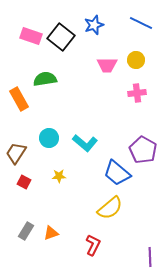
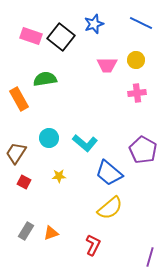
blue star: moved 1 px up
blue trapezoid: moved 8 px left
purple line: rotated 18 degrees clockwise
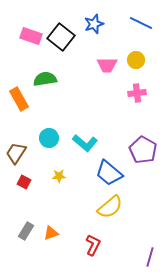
yellow semicircle: moved 1 px up
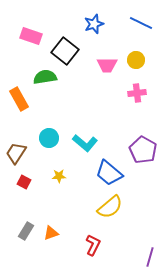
black square: moved 4 px right, 14 px down
green semicircle: moved 2 px up
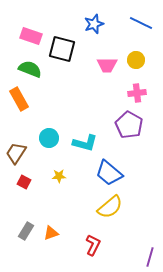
black square: moved 3 px left, 2 px up; rotated 24 degrees counterclockwise
green semicircle: moved 15 px left, 8 px up; rotated 30 degrees clockwise
cyan L-shape: rotated 25 degrees counterclockwise
purple pentagon: moved 14 px left, 25 px up
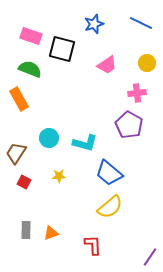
yellow circle: moved 11 px right, 3 px down
pink trapezoid: rotated 35 degrees counterclockwise
gray rectangle: moved 1 px up; rotated 30 degrees counterclockwise
red L-shape: rotated 30 degrees counterclockwise
purple line: rotated 18 degrees clockwise
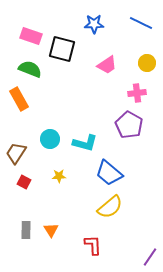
blue star: rotated 18 degrees clockwise
cyan circle: moved 1 px right, 1 px down
orange triangle: moved 3 px up; rotated 42 degrees counterclockwise
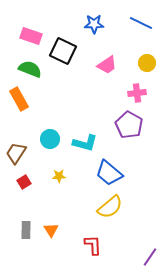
black square: moved 1 px right, 2 px down; rotated 12 degrees clockwise
red square: rotated 32 degrees clockwise
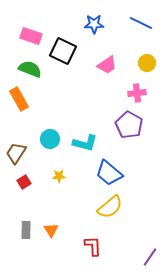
red L-shape: moved 1 px down
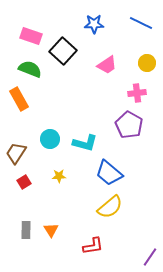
black square: rotated 16 degrees clockwise
red L-shape: rotated 85 degrees clockwise
